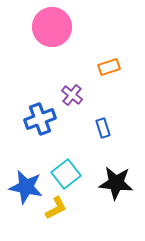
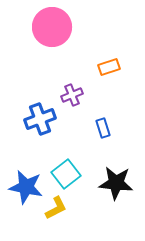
purple cross: rotated 30 degrees clockwise
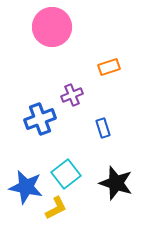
black star: rotated 12 degrees clockwise
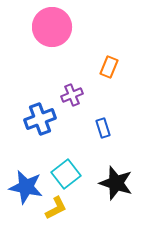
orange rectangle: rotated 50 degrees counterclockwise
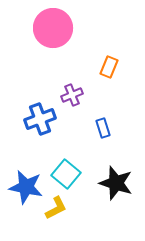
pink circle: moved 1 px right, 1 px down
cyan square: rotated 12 degrees counterclockwise
